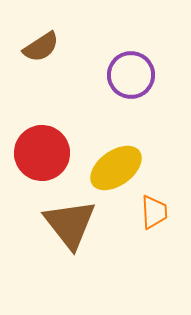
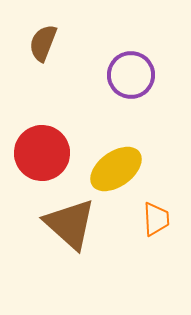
brown semicircle: moved 2 px right, 4 px up; rotated 144 degrees clockwise
yellow ellipse: moved 1 px down
orange trapezoid: moved 2 px right, 7 px down
brown triangle: rotated 10 degrees counterclockwise
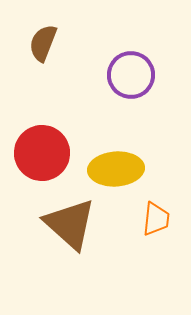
yellow ellipse: rotated 32 degrees clockwise
orange trapezoid: rotated 9 degrees clockwise
